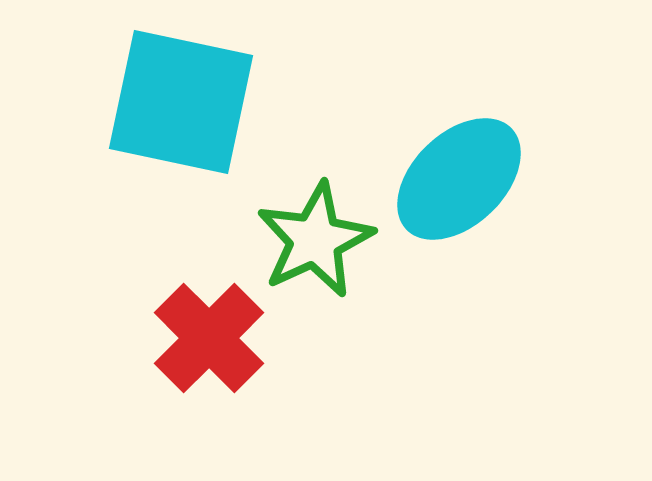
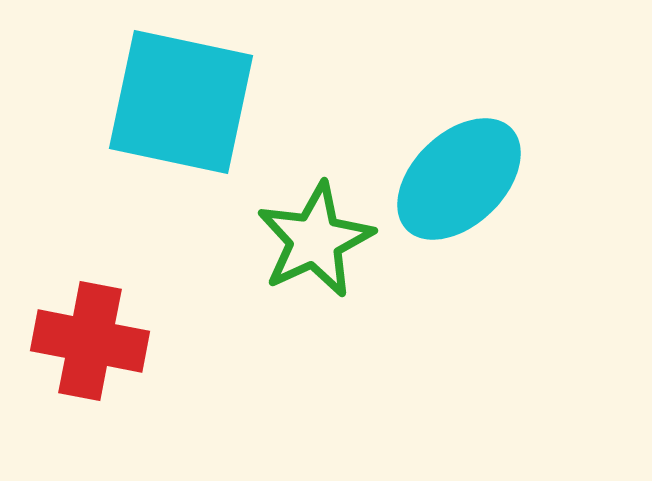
red cross: moved 119 px left, 3 px down; rotated 34 degrees counterclockwise
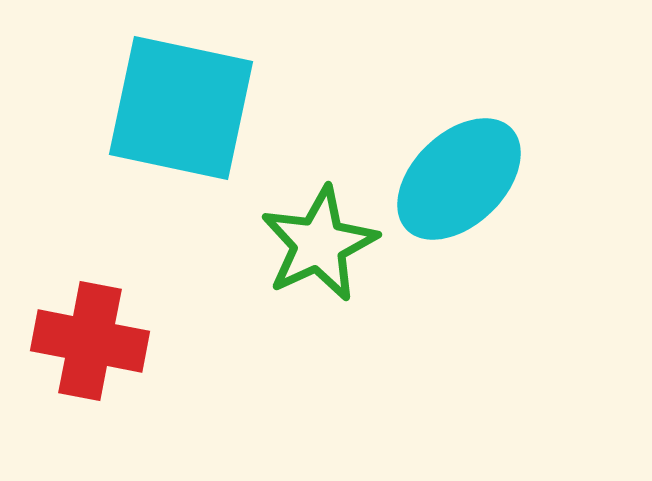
cyan square: moved 6 px down
green star: moved 4 px right, 4 px down
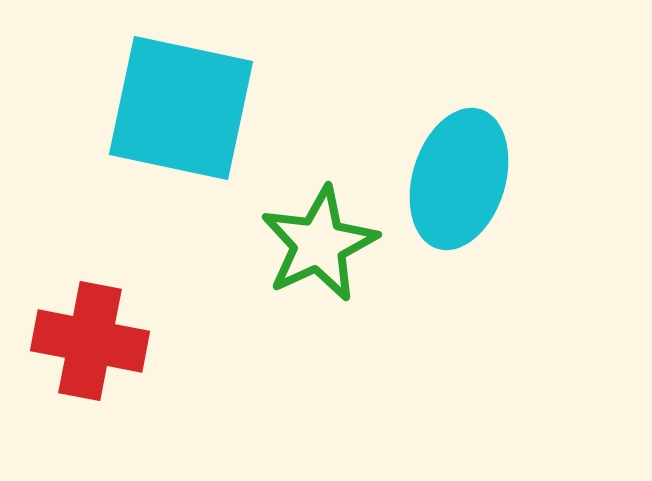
cyan ellipse: rotated 29 degrees counterclockwise
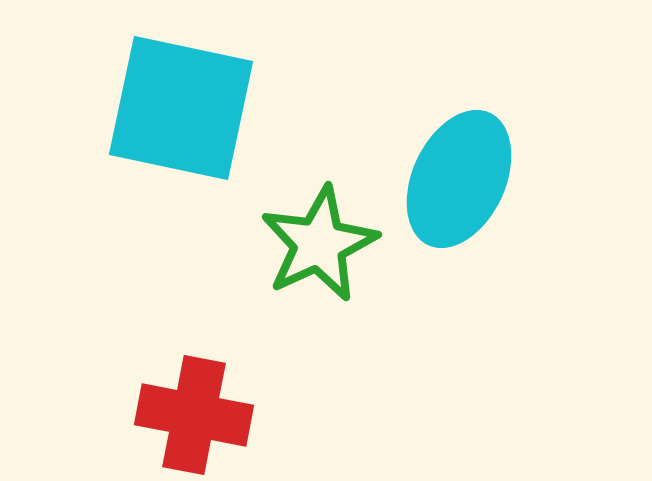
cyan ellipse: rotated 8 degrees clockwise
red cross: moved 104 px right, 74 px down
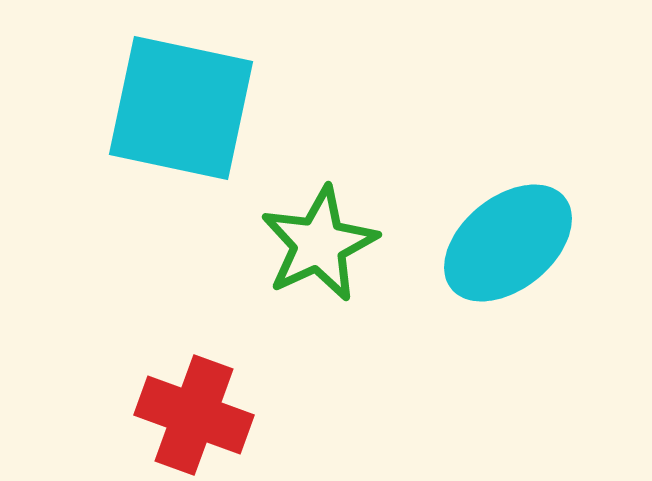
cyan ellipse: moved 49 px right, 64 px down; rotated 26 degrees clockwise
red cross: rotated 9 degrees clockwise
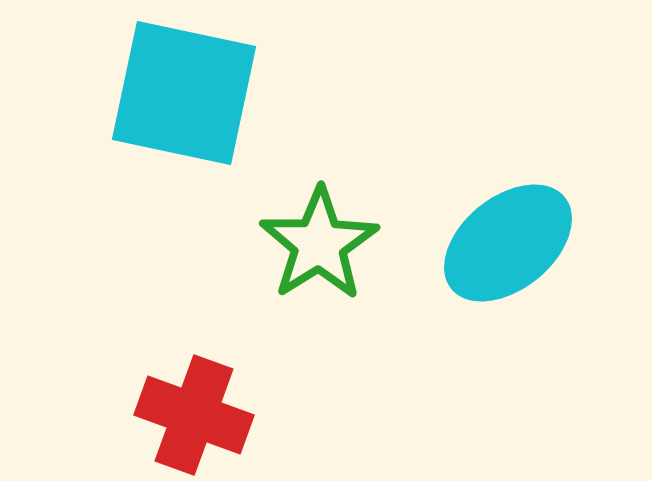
cyan square: moved 3 px right, 15 px up
green star: rotated 7 degrees counterclockwise
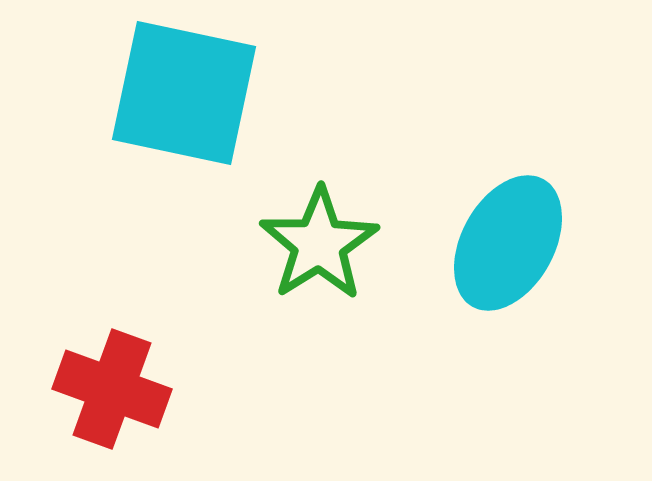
cyan ellipse: rotated 22 degrees counterclockwise
red cross: moved 82 px left, 26 px up
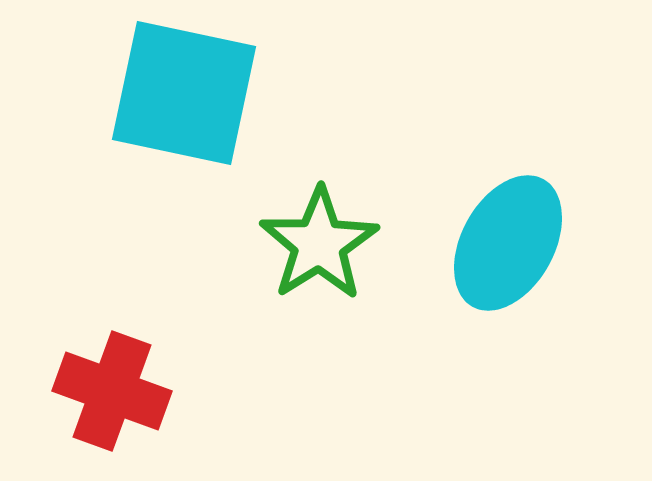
red cross: moved 2 px down
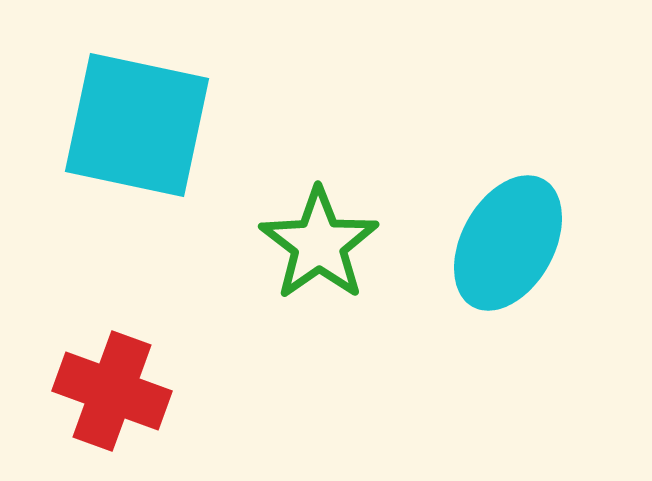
cyan square: moved 47 px left, 32 px down
green star: rotated 3 degrees counterclockwise
